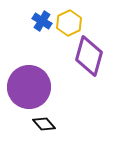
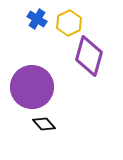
blue cross: moved 5 px left, 2 px up
purple circle: moved 3 px right
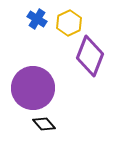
purple diamond: moved 1 px right; rotated 6 degrees clockwise
purple circle: moved 1 px right, 1 px down
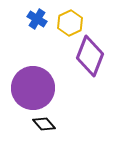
yellow hexagon: moved 1 px right
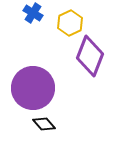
blue cross: moved 4 px left, 6 px up
